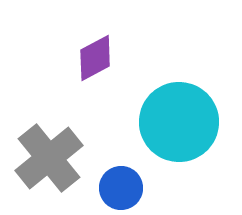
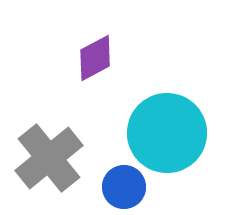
cyan circle: moved 12 px left, 11 px down
blue circle: moved 3 px right, 1 px up
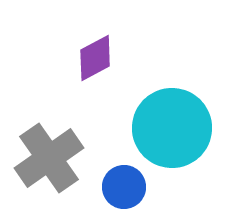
cyan circle: moved 5 px right, 5 px up
gray cross: rotated 4 degrees clockwise
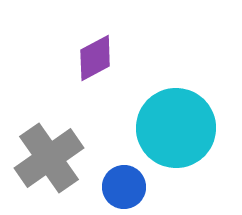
cyan circle: moved 4 px right
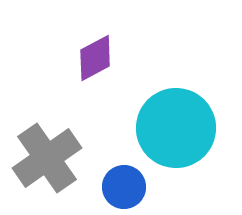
gray cross: moved 2 px left
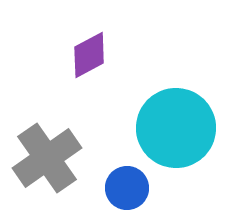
purple diamond: moved 6 px left, 3 px up
blue circle: moved 3 px right, 1 px down
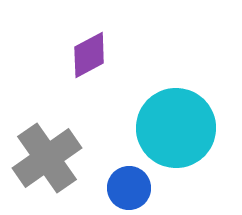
blue circle: moved 2 px right
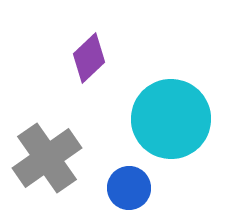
purple diamond: moved 3 px down; rotated 15 degrees counterclockwise
cyan circle: moved 5 px left, 9 px up
